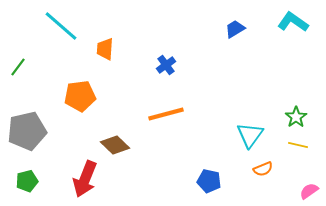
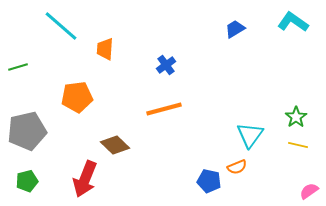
green line: rotated 36 degrees clockwise
orange pentagon: moved 3 px left, 1 px down
orange line: moved 2 px left, 5 px up
orange semicircle: moved 26 px left, 2 px up
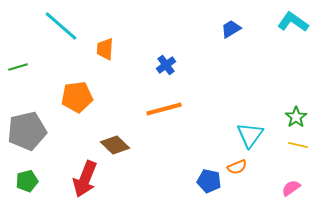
blue trapezoid: moved 4 px left
pink semicircle: moved 18 px left, 3 px up
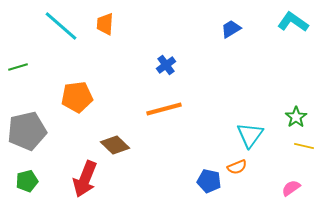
orange trapezoid: moved 25 px up
yellow line: moved 6 px right, 1 px down
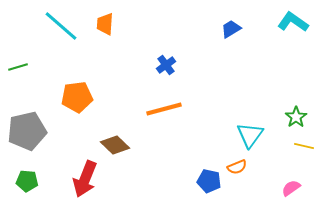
green pentagon: rotated 20 degrees clockwise
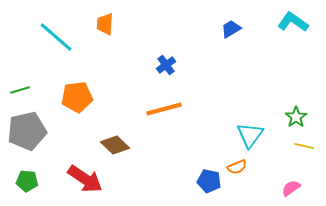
cyan line: moved 5 px left, 11 px down
green line: moved 2 px right, 23 px down
red arrow: rotated 78 degrees counterclockwise
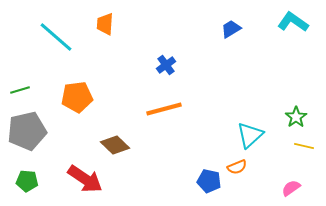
cyan triangle: rotated 12 degrees clockwise
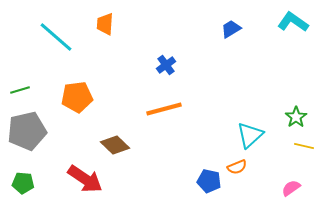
green pentagon: moved 4 px left, 2 px down
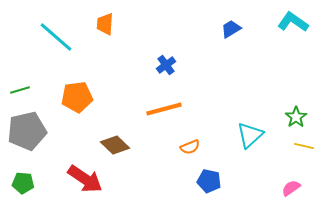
orange semicircle: moved 47 px left, 20 px up
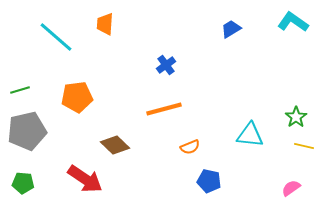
cyan triangle: rotated 48 degrees clockwise
